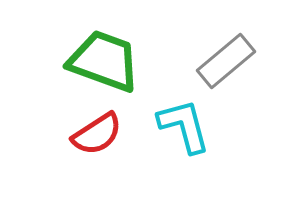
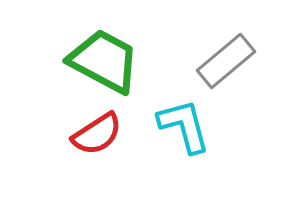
green trapezoid: rotated 8 degrees clockwise
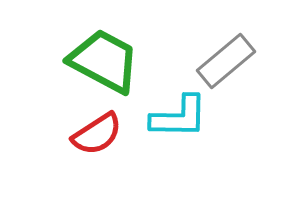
cyan L-shape: moved 5 px left, 9 px up; rotated 106 degrees clockwise
